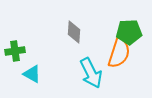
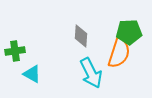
gray diamond: moved 7 px right, 4 px down
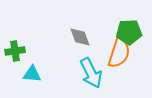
gray diamond: moved 1 px left, 1 px down; rotated 25 degrees counterclockwise
cyan triangle: rotated 24 degrees counterclockwise
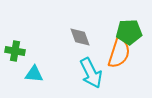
green cross: rotated 18 degrees clockwise
cyan triangle: moved 2 px right
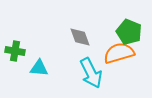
green pentagon: rotated 25 degrees clockwise
orange semicircle: rotated 124 degrees counterclockwise
cyan triangle: moved 5 px right, 6 px up
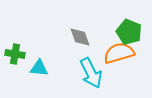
green cross: moved 3 px down
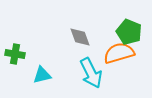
cyan triangle: moved 3 px right, 7 px down; rotated 18 degrees counterclockwise
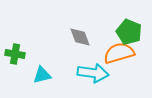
cyan arrow: moved 2 px right; rotated 56 degrees counterclockwise
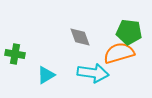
green pentagon: rotated 15 degrees counterclockwise
cyan triangle: moved 4 px right; rotated 18 degrees counterclockwise
